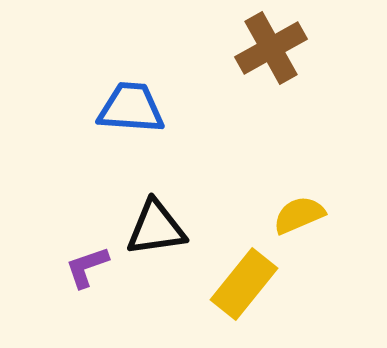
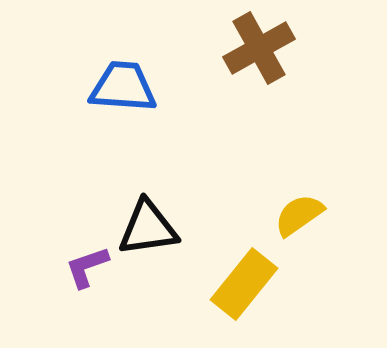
brown cross: moved 12 px left
blue trapezoid: moved 8 px left, 21 px up
yellow semicircle: rotated 12 degrees counterclockwise
black triangle: moved 8 px left
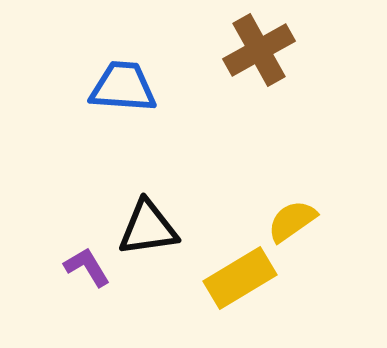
brown cross: moved 2 px down
yellow semicircle: moved 7 px left, 6 px down
purple L-shape: rotated 78 degrees clockwise
yellow rectangle: moved 4 px left, 6 px up; rotated 20 degrees clockwise
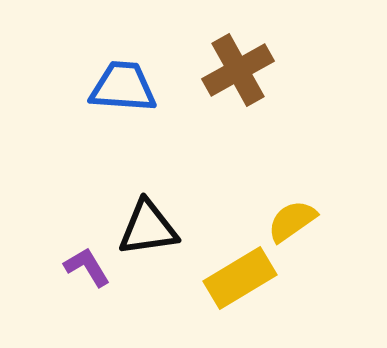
brown cross: moved 21 px left, 20 px down
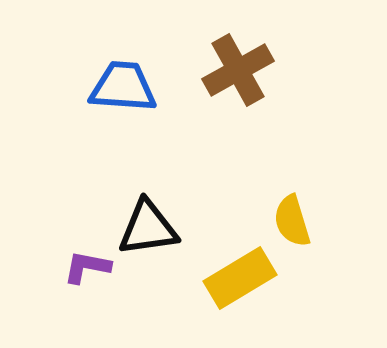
yellow semicircle: rotated 72 degrees counterclockwise
purple L-shape: rotated 48 degrees counterclockwise
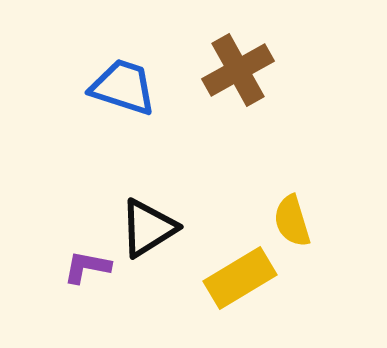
blue trapezoid: rotated 14 degrees clockwise
black triangle: rotated 24 degrees counterclockwise
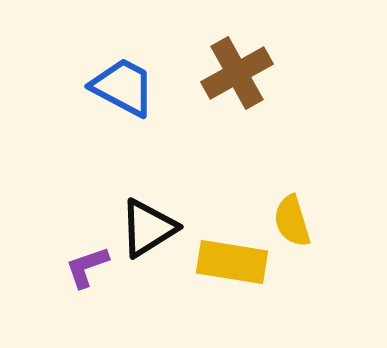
brown cross: moved 1 px left, 3 px down
blue trapezoid: rotated 10 degrees clockwise
purple L-shape: rotated 30 degrees counterclockwise
yellow rectangle: moved 8 px left, 16 px up; rotated 40 degrees clockwise
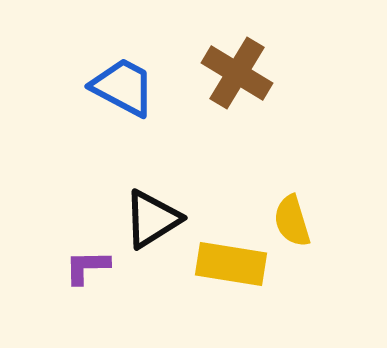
brown cross: rotated 30 degrees counterclockwise
black triangle: moved 4 px right, 9 px up
yellow rectangle: moved 1 px left, 2 px down
purple L-shape: rotated 18 degrees clockwise
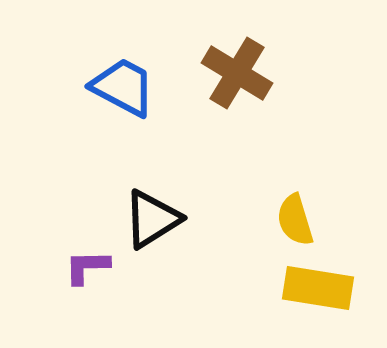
yellow semicircle: moved 3 px right, 1 px up
yellow rectangle: moved 87 px right, 24 px down
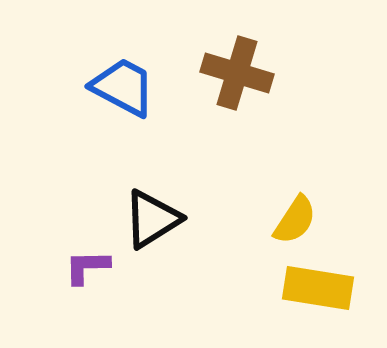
brown cross: rotated 14 degrees counterclockwise
yellow semicircle: rotated 130 degrees counterclockwise
